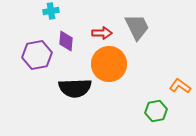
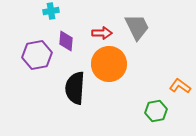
black semicircle: rotated 96 degrees clockwise
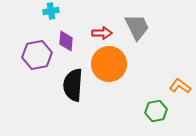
black semicircle: moved 2 px left, 3 px up
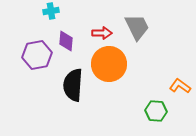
green hexagon: rotated 15 degrees clockwise
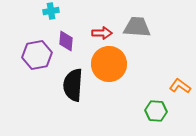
gray trapezoid: rotated 60 degrees counterclockwise
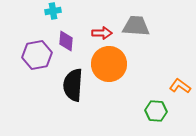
cyan cross: moved 2 px right
gray trapezoid: moved 1 px left, 1 px up
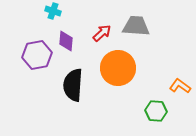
cyan cross: rotated 28 degrees clockwise
red arrow: rotated 42 degrees counterclockwise
orange circle: moved 9 px right, 4 px down
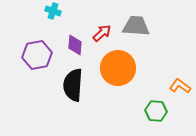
purple diamond: moved 9 px right, 4 px down
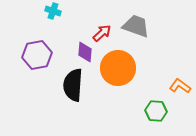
gray trapezoid: rotated 16 degrees clockwise
purple diamond: moved 10 px right, 7 px down
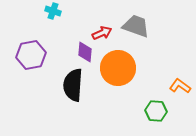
red arrow: rotated 18 degrees clockwise
purple hexagon: moved 6 px left
